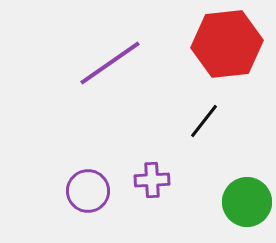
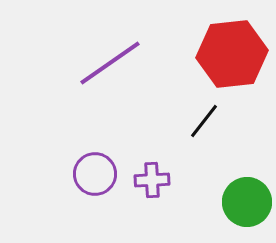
red hexagon: moved 5 px right, 10 px down
purple circle: moved 7 px right, 17 px up
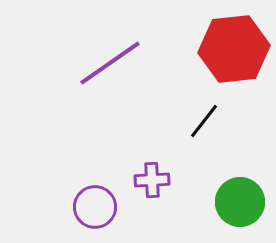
red hexagon: moved 2 px right, 5 px up
purple circle: moved 33 px down
green circle: moved 7 px left
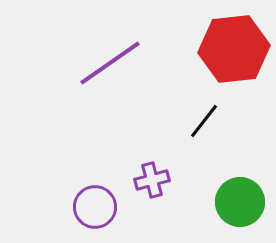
purple cross: rotated 12 degrees counterclockwise
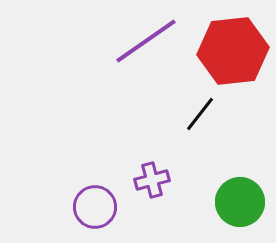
red hexagon: moved 1 px left, 2 px down
purple line: moved 36 px right, 22 px up
black line: moved 4 px left, 7 px up
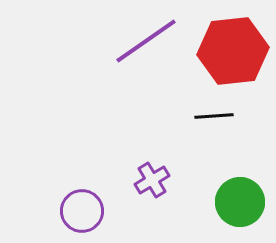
black line: moved 14 px right, 2 px down; rotated 48 degrees clockwise
purple cross: rotated 16 degrees counterclockwise
purple circle: moved 13 px left, 4 px down
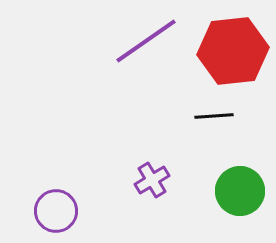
green circle: moved 11 px up
purple circle: moved 26 px left
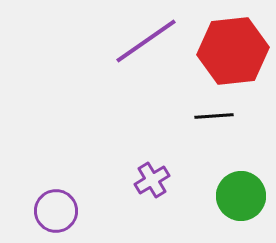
green circle: moved 1 px right, 5 px down
